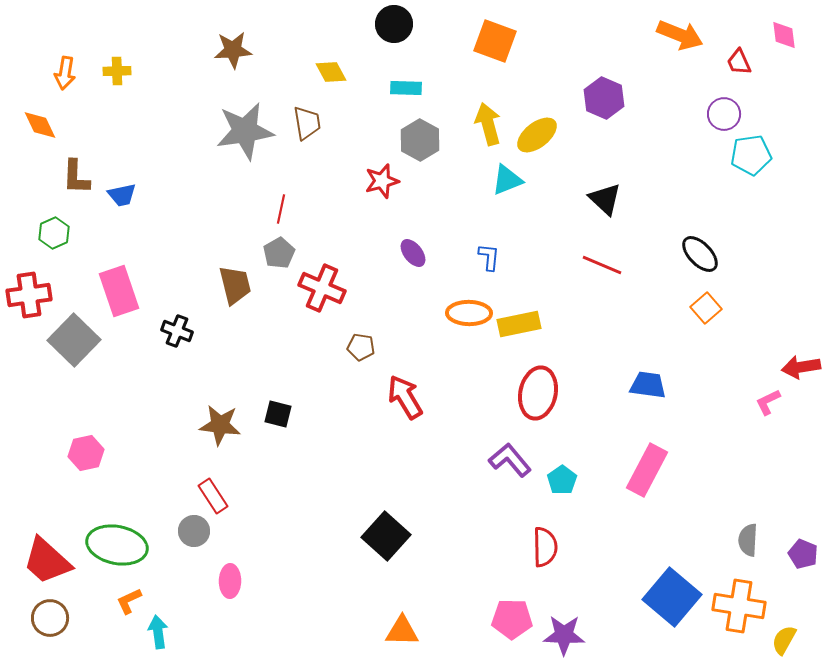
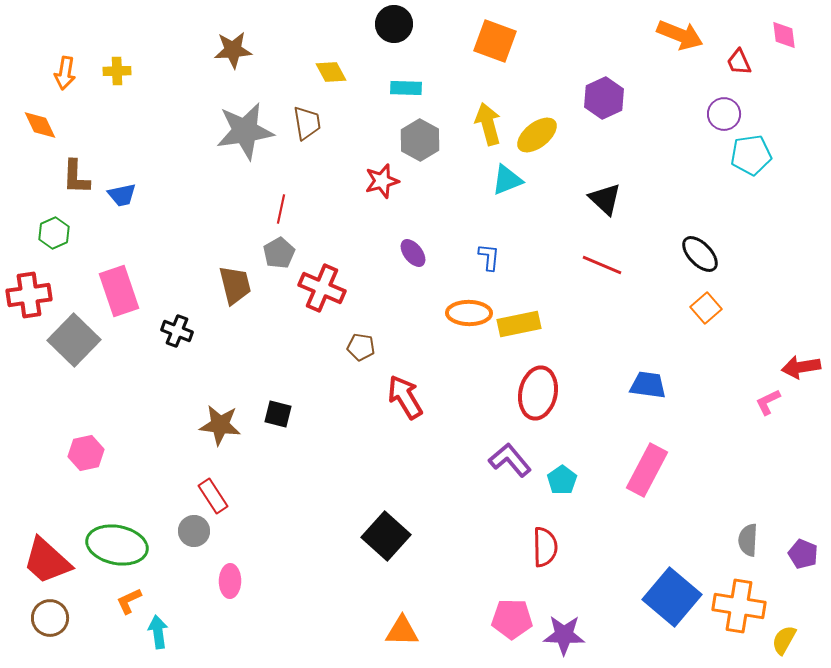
purple hexagon at (604, 98): rotated 12 degrees clockwise
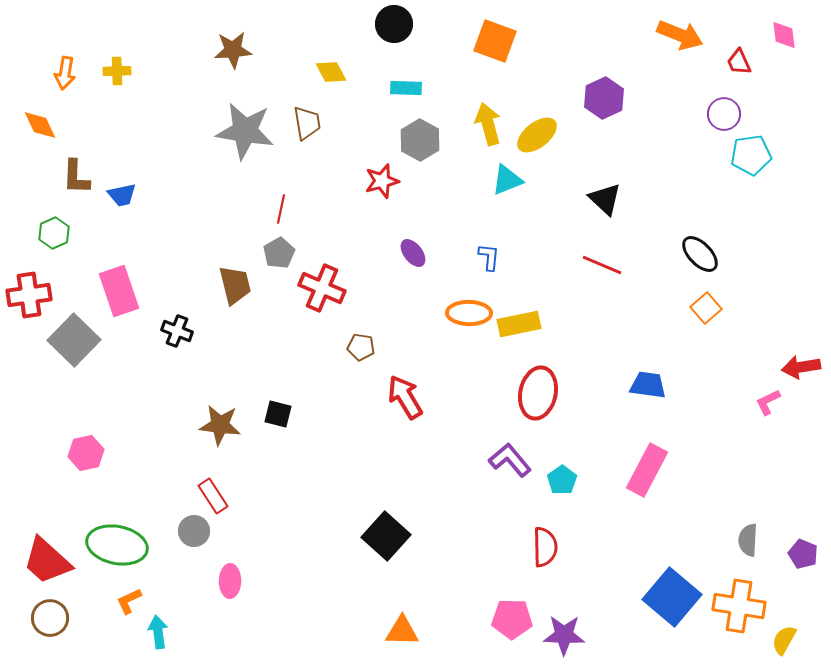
gray star at (245, 131): rotated 18 degrees clockwise
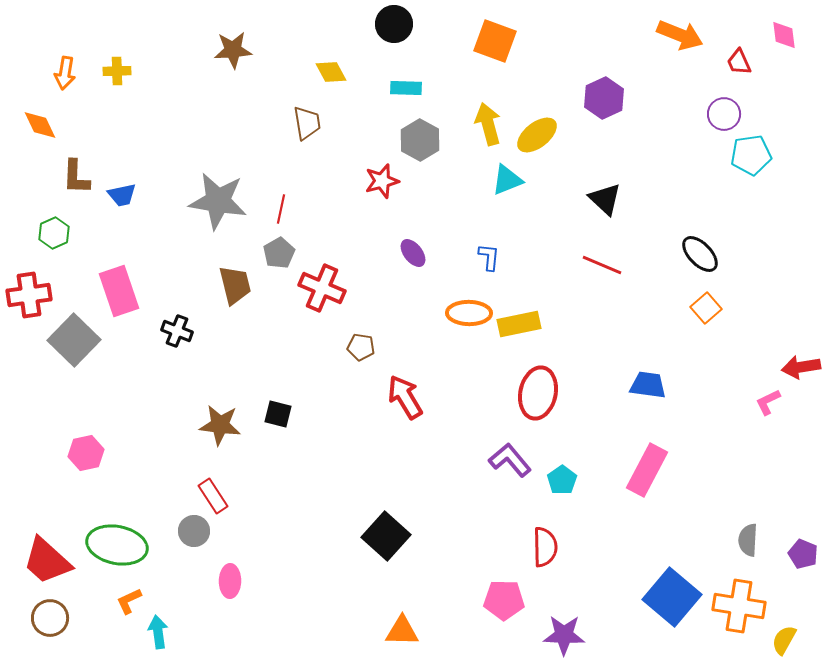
gray star at (245, 131): moved 27 px left, 70 px down
pink pentagon at (512, 619): moved 8 px left, 19 px up
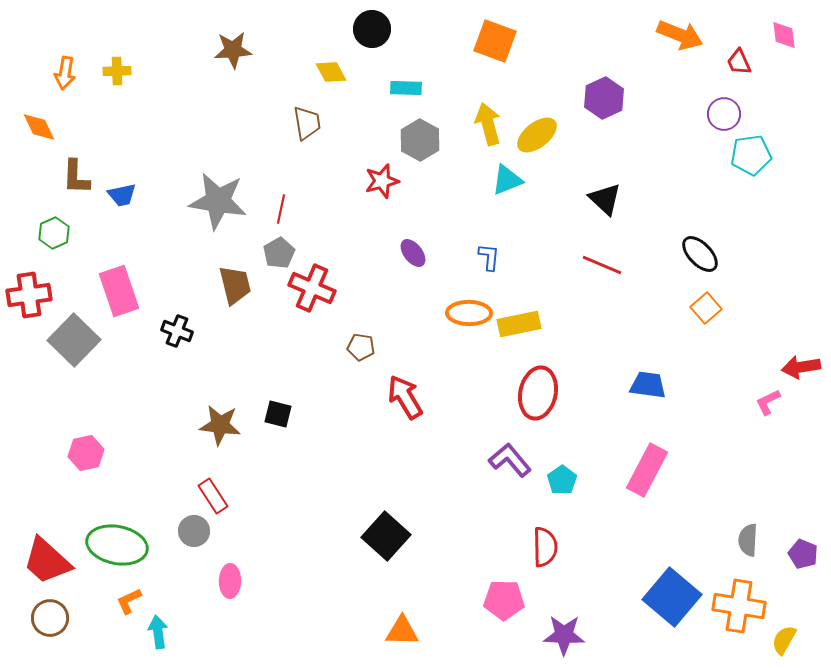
black circle at (394, 24): moved 22 px left, 5 px down
orange diamond at (40, 125): moved 1 px left, 2 px down
red cross at (322, 288): moved 10 px left
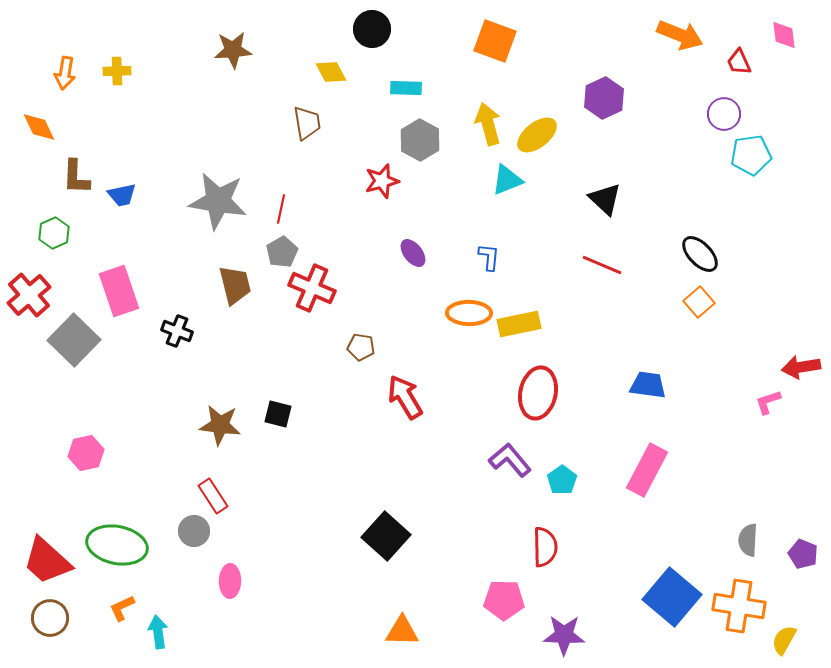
gray pentagon at (279, 253): moved 3 px right, 1 px up
red cross at (29, 295): rotated 33 degrees counterclockwise
orange square at (706, 308): moved 7 px left, 6 px up
pink L-shape at (768, 402): rotated 8 degrees clockwise
orange L-shape at (129, 601): moved 7 px left, 7 px down
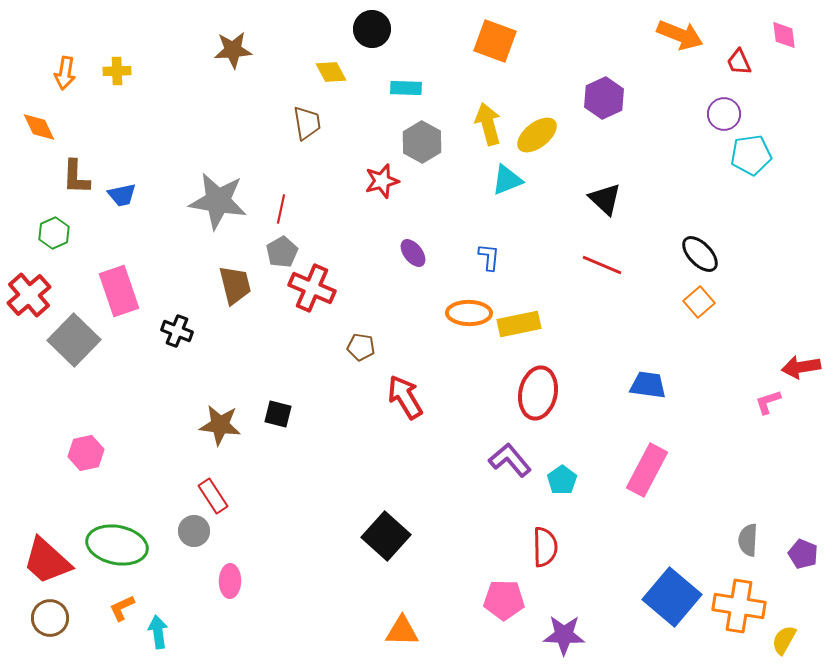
gray hexagon at (420, 140): moved 2 px right, 2 px down
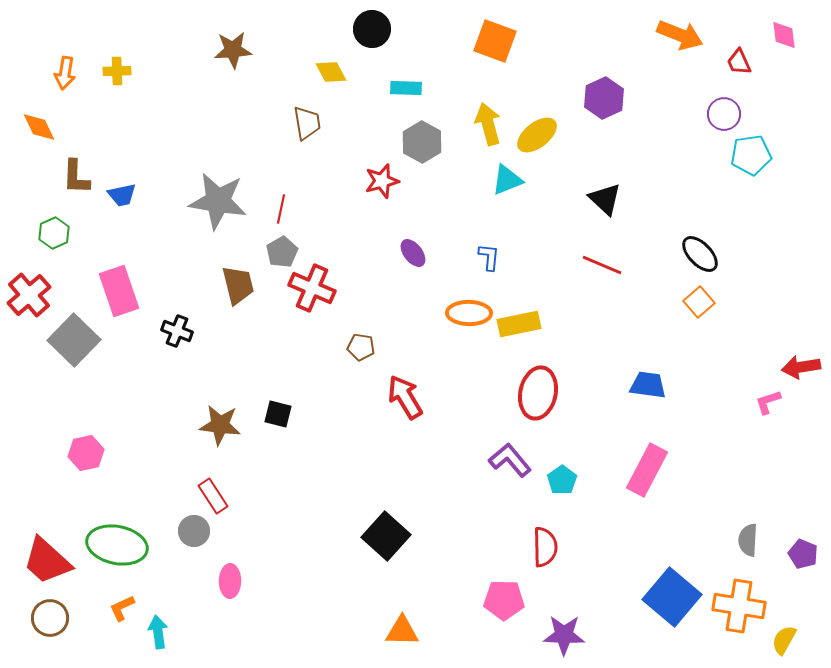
brown trapezoid at (235, 285): moved 3 px right
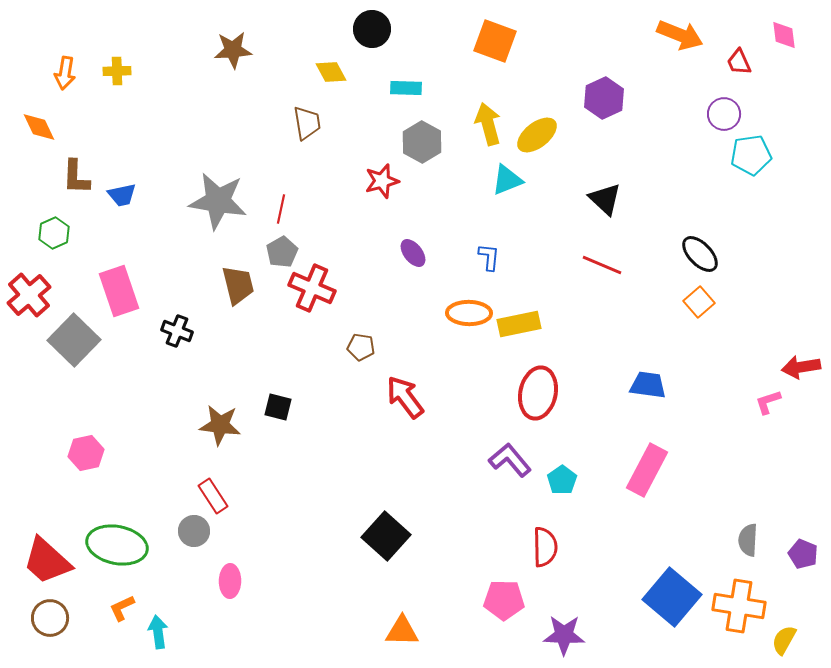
red arrow at (405, 397): rotated 6 degrees counterclockwise
black square at (278, 414): moved 7 px up
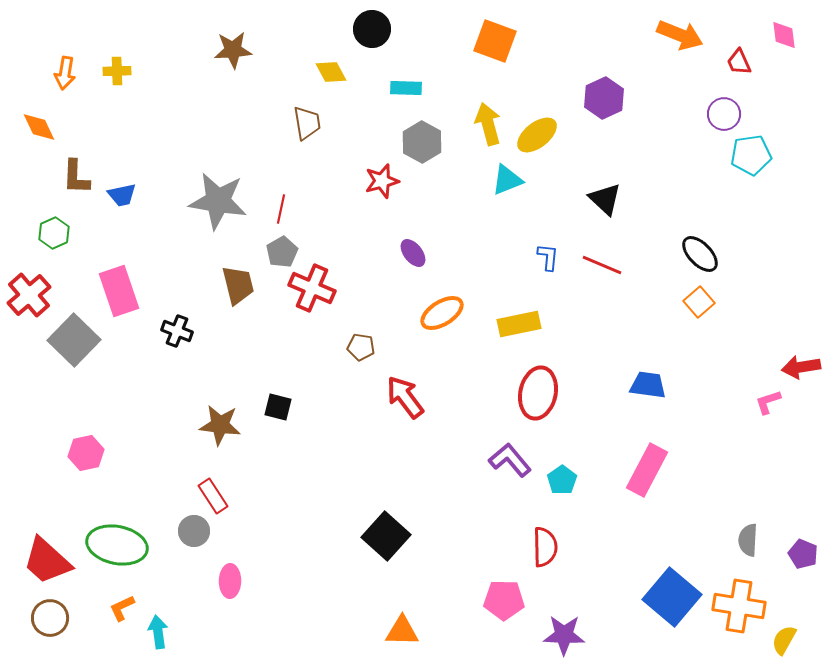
blue L-shape at (489, 257): moved 59 px right
orange ellipse at (469, 313): moved 27 px left; rotated 33 degrees counterclockwise
